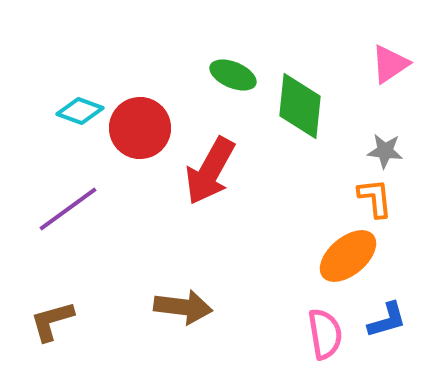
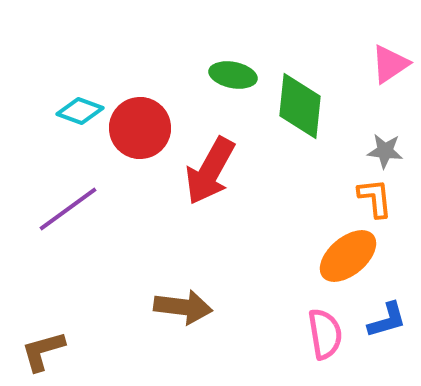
green ellipse: rotated 12 degrees counterclockwise
brown L-shape: moved 9 px left, 30 px down
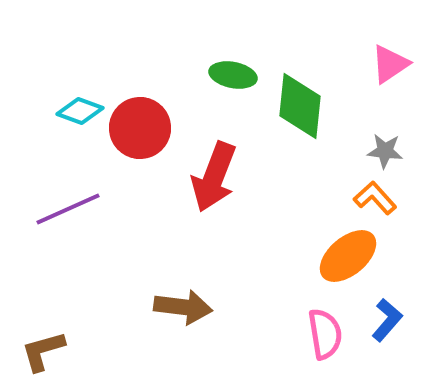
red arrow: moved 4 px right, 6 px down; rotated 8 degrees counterclockwise
orange L-shape: rotated 36 degrees counterclockwise
purple line: rotated 12 degrees clockwise
blue L-shape: rotated 33 degrees counterclockwise
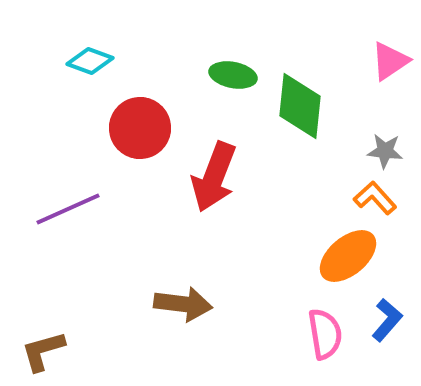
pink triangle: moved 3 px up
cyan diamond: moved 10 px right, 50 px up
brown arrow: moved 3 px up
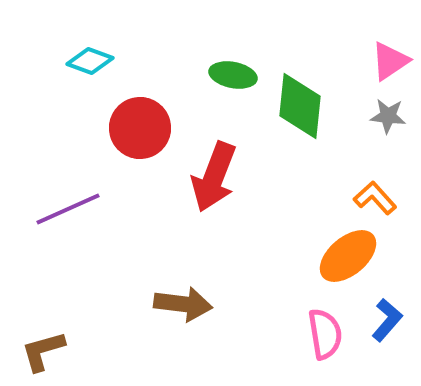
gray star: moved 3 px right, 35 px up
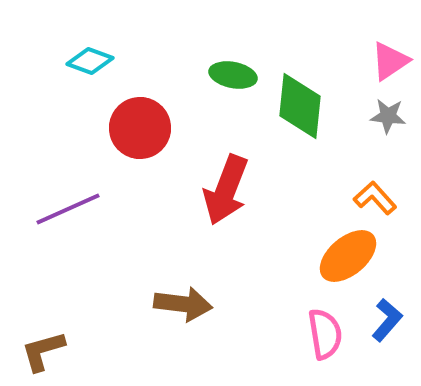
red arrow: moved 12 px right, 13 px down
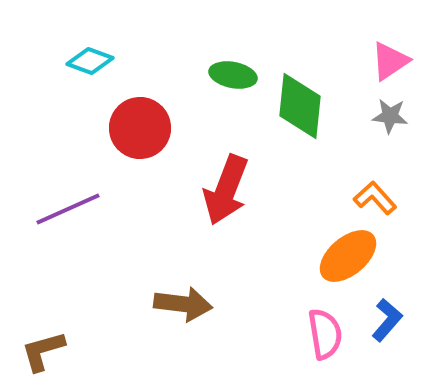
gray star: moved 2 px right
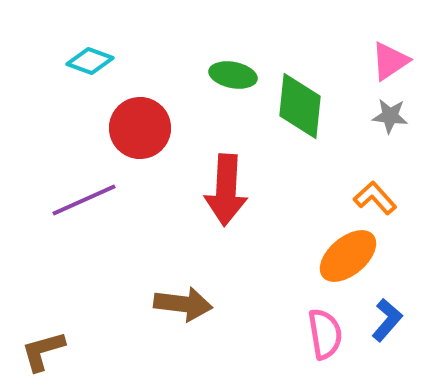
red arrow: rotated 18 degrees counterclockwise
purple line: moved 16 px right, 9 px up
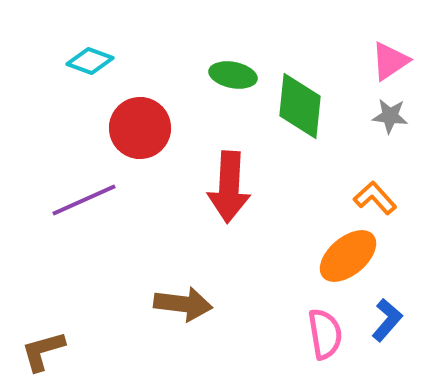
red arrow: moved 3 px right, 3 px up
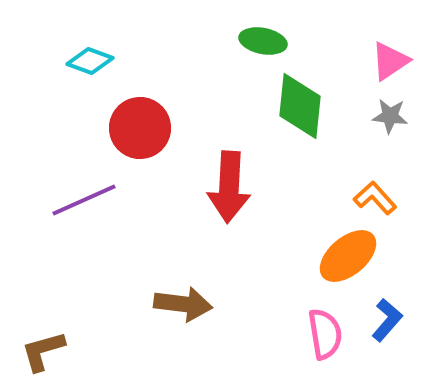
green ellipse: moved 30 px right, 34 px up
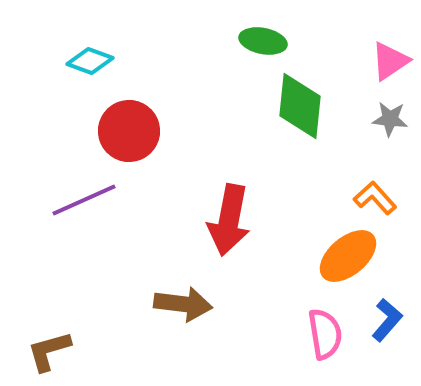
gray star: moved 3 px down
red circle: moved 11 px left, 3 px down
red arrow: moved 33 px down; rotated 8 degrees clockwise
brown L-shape: moved 6 px right
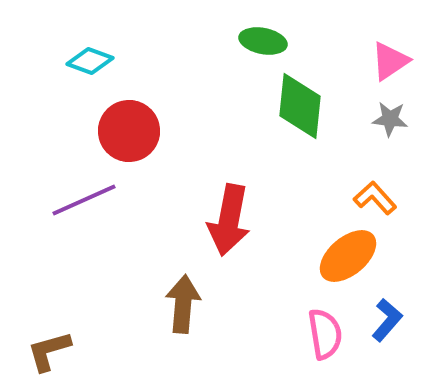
brown arrow: rotated 92 degrees counterclockwise
